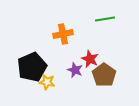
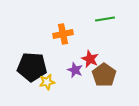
black pentagon: rotated 28 degrees clockwise
yellow star: rotated 21 degrees counterclockwise
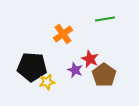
orange cross: rotated 24 degrees counterclockwise
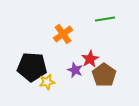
red star: rotated 18 degrees clockwise
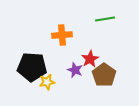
orange cross: moved 1 px left, 1 px down; rotated 30 degrees clockwise
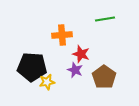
red star: moved 9 px left, 5 px up; rotated 24 degrees counterclockwise
brown pentagon: moved 2 px down
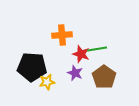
green line: moved 8 px left, 30 px down
purple star: moved 3 px down
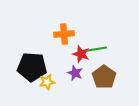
orange cross: moved 2 px right, 1 px up
